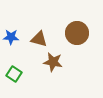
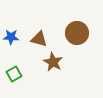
brown star: rotated 18 degrees clockwise
green square: rotated 28 degrees clockwise
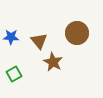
brown triangle: moved 2 px down; rotated 36 degrees clockwise
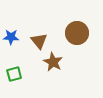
green square: rotated 14 degrees clockwise
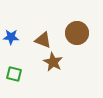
brown triangle: moved 4 px right, 1 px up; rotated 30 degrees counterclockwise
green square: rotated 28 degrees clockwise
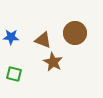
brown circle: moved 2 px left
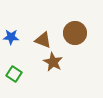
green square: rotated 21 degrees clockwise
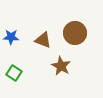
brown star: moved 8 px right, 4 px down
green square: moved 1 px up
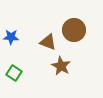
brown circle: moved 1 px left, 3 px up
brown triangle: moved 5 px right, 2 px down
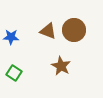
brown triangle: moved 11 px up
